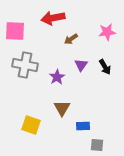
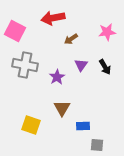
pink square: rotated 25 degrees clockwise
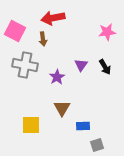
brown arrow: moved 28 px left; rotated 64 degrees counterclockwise
yellow square: rotated 18 degrees counterclockwise
gray square: rotated 24 degrees counterclockwise
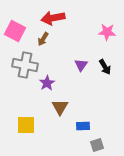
pink star: rotated 12 degrees clockwise
brown arrow: rotated 40 degrees clockwise
purple star: moved 10 px left, 6 px down
brown triangle: moved 2 px left, 1 px up
yellow square: moved 5 px left
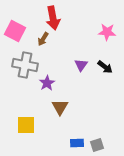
red arrow: rotated 90 degrees counterclockwise
black arrow: rotated 21 degrees counterclockwise
blue rectangle: moved 6 px left, 17 px down
